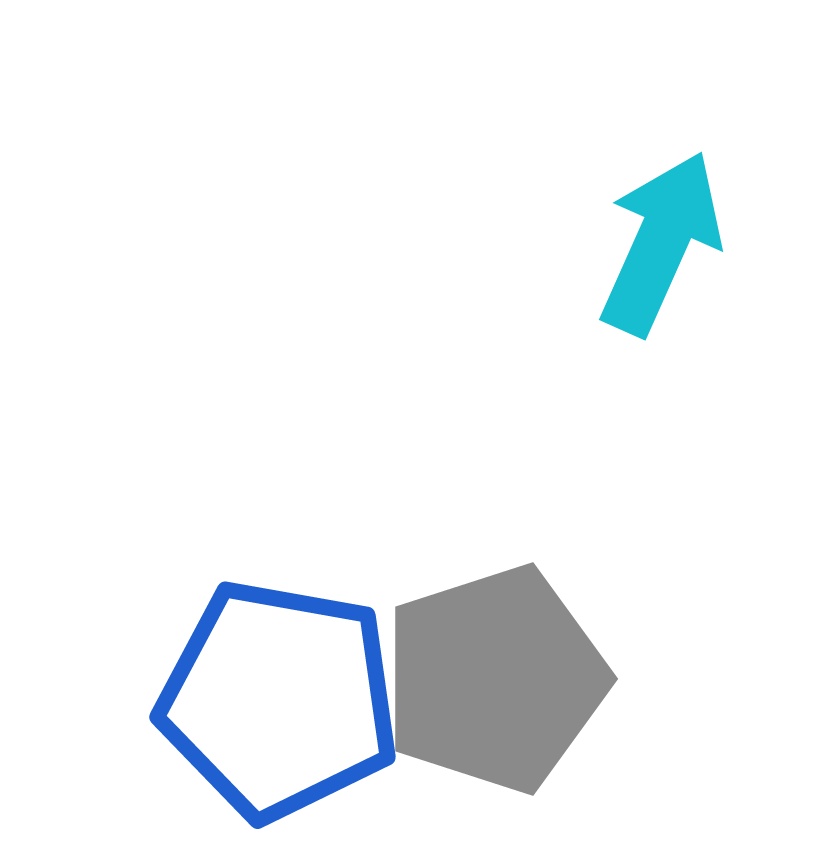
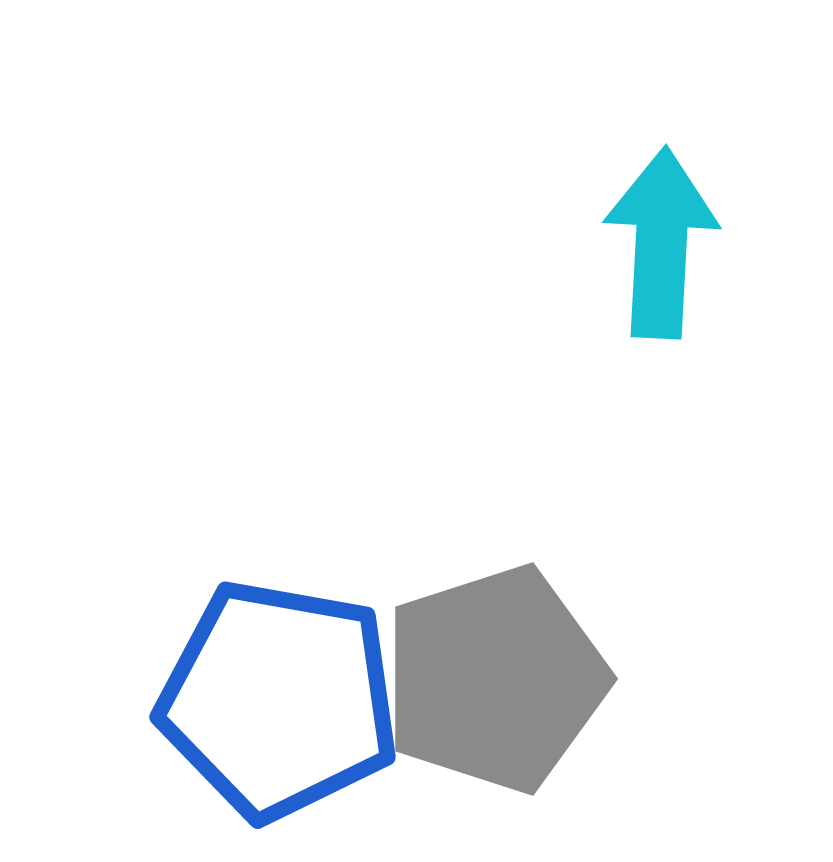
cyan arrow: rotated 21 degrees counterclockwise
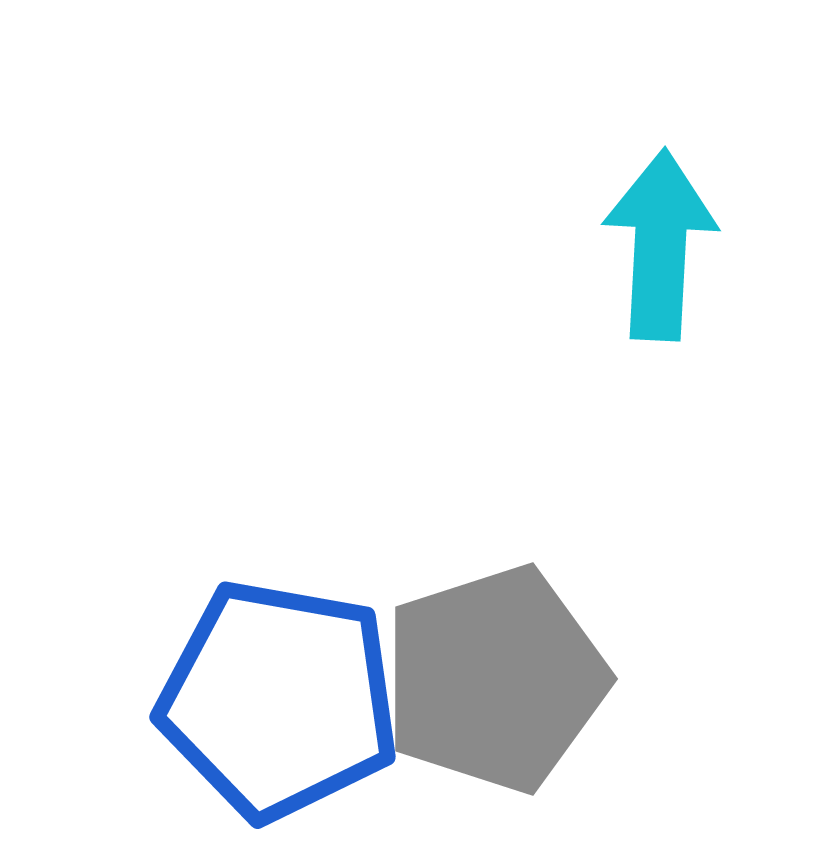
cyan arrow: moved 1 px left, 2 px down
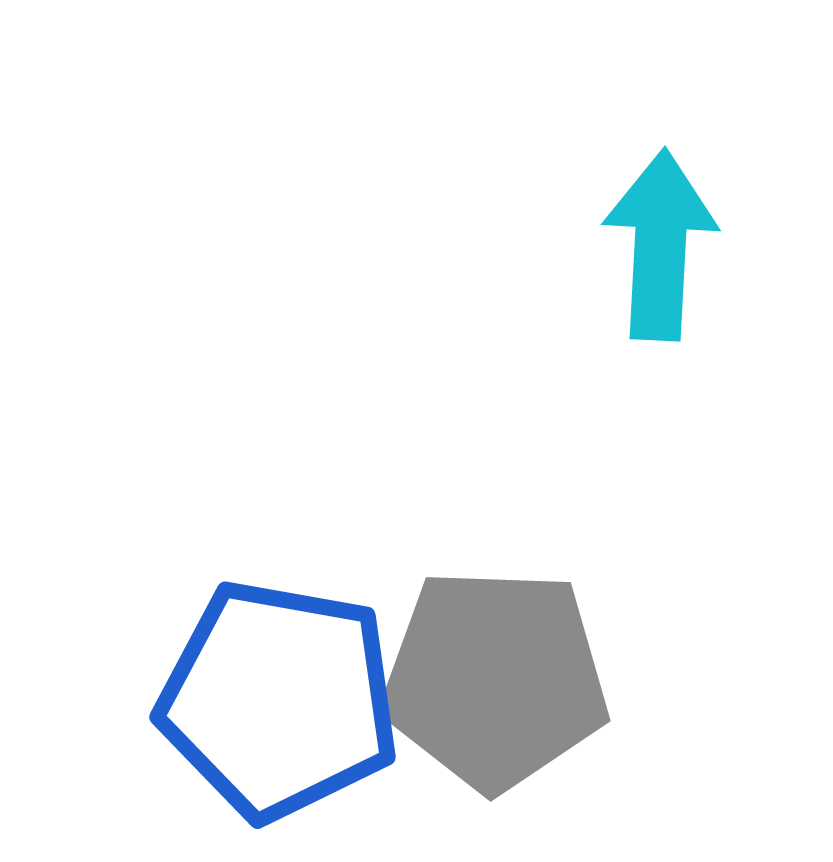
gray pentagon: rotated 20 degrees clockwise
